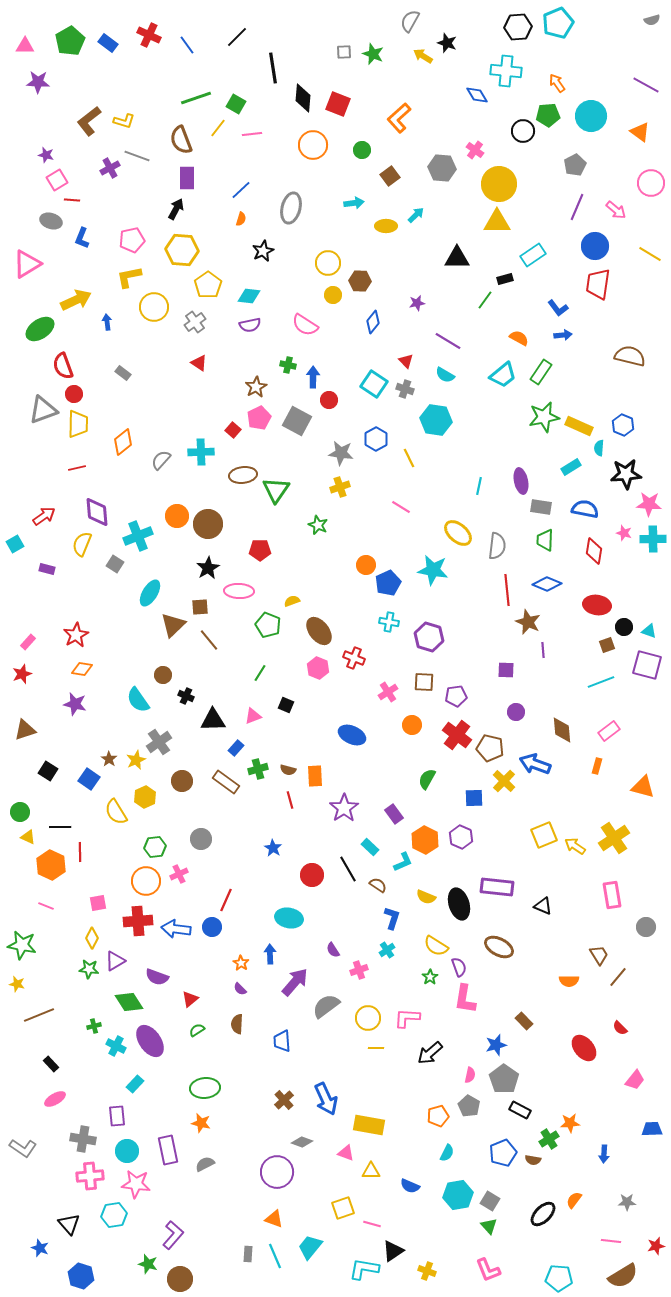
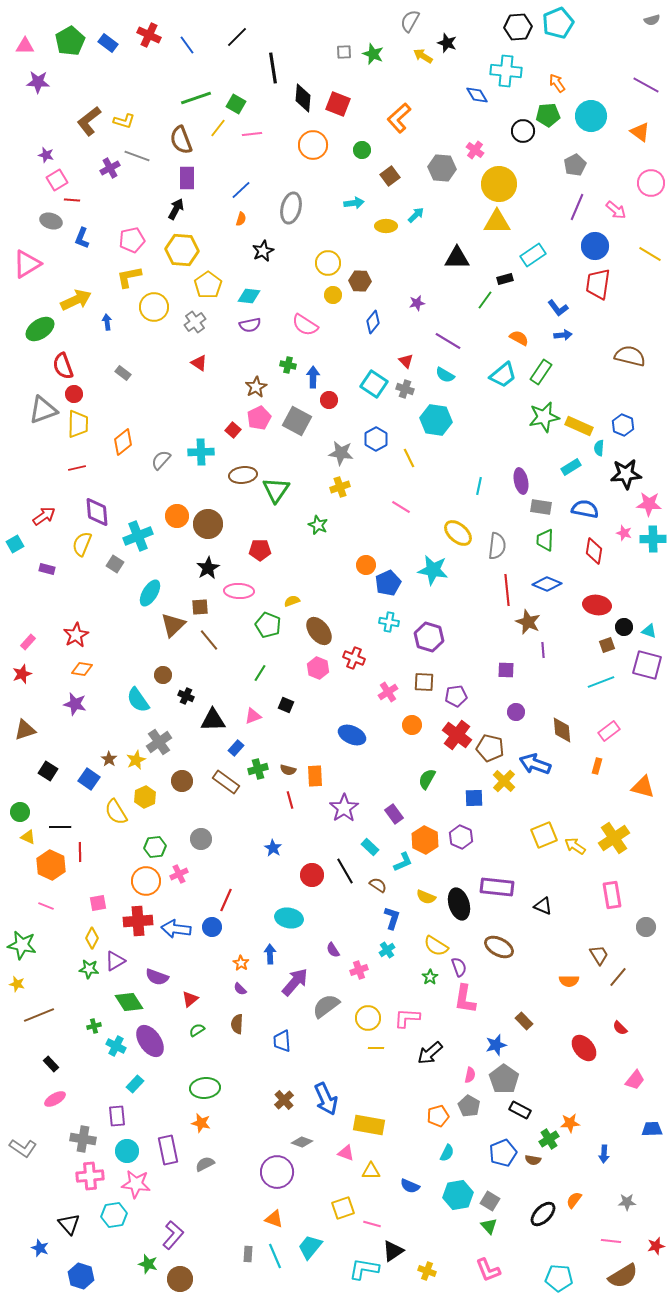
black line at (348, 869): moved 3 px left, 2 px down
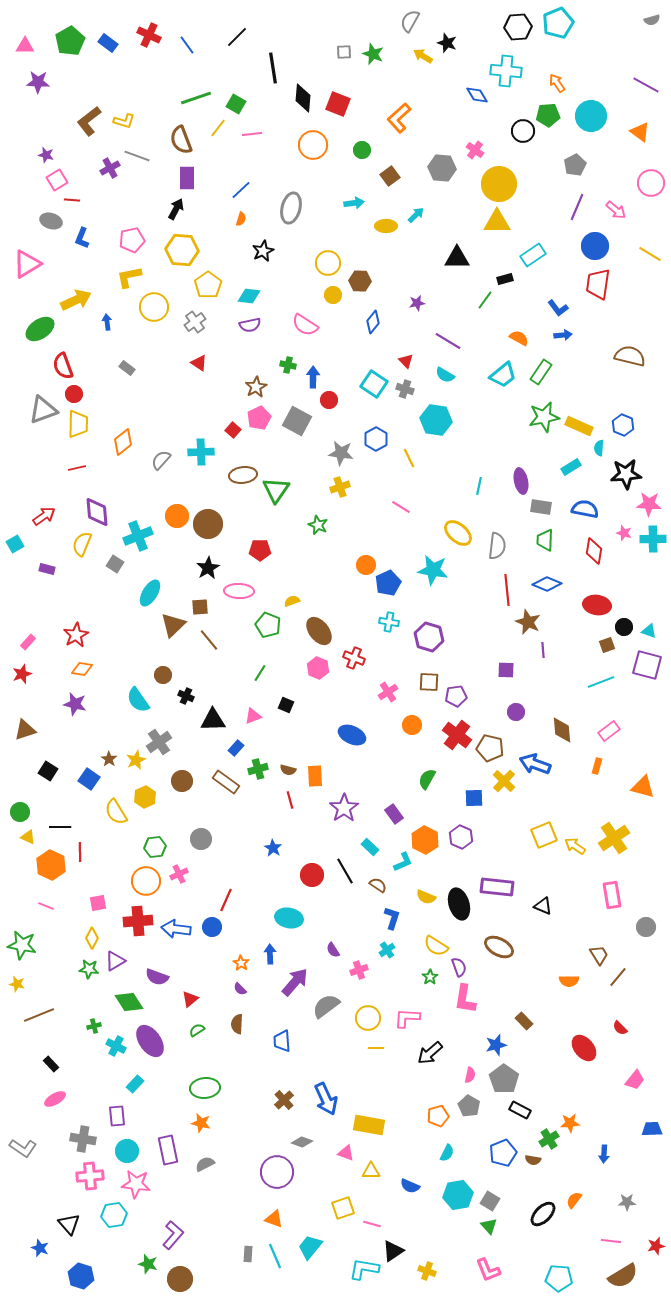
gray rectangle at (123, 373): moved 4 px right, 5 px up
brown square at (424, 682): moved 5 px right
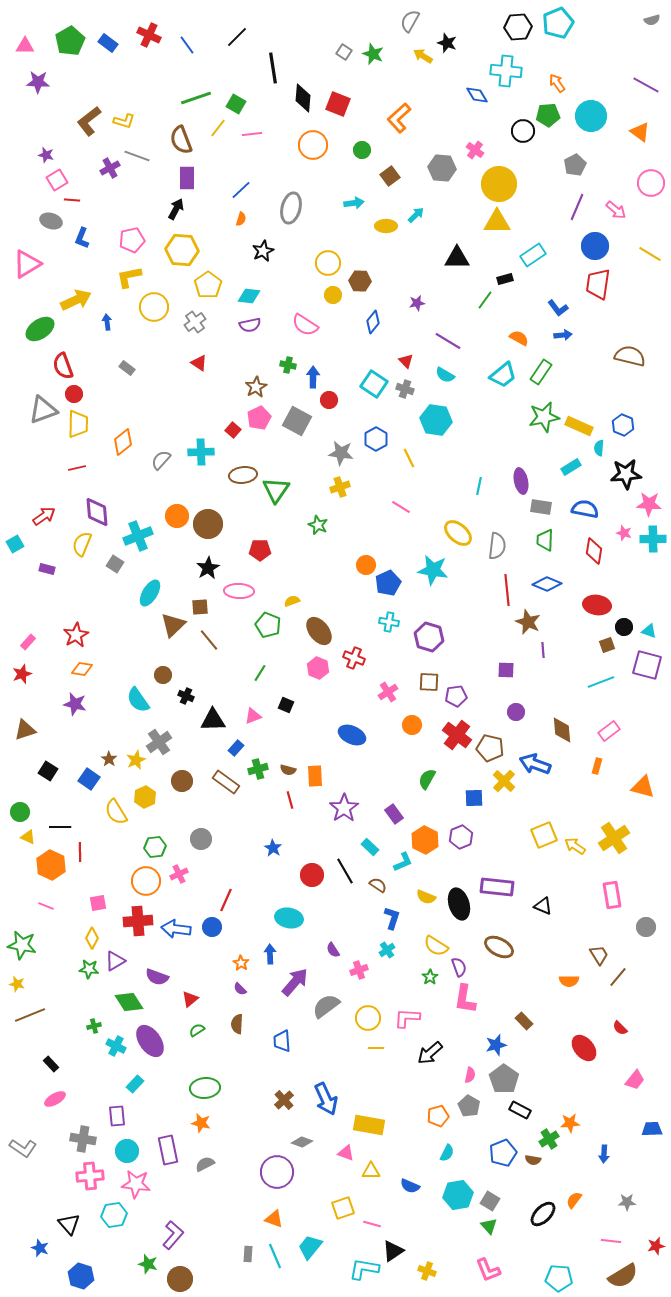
gray square at (344, 52): rotated 35 degrees clockwise
purple hexagon at (461, 837): rotated 15 degrees clockwise
brown line at (39, 1015): moved 9 px left
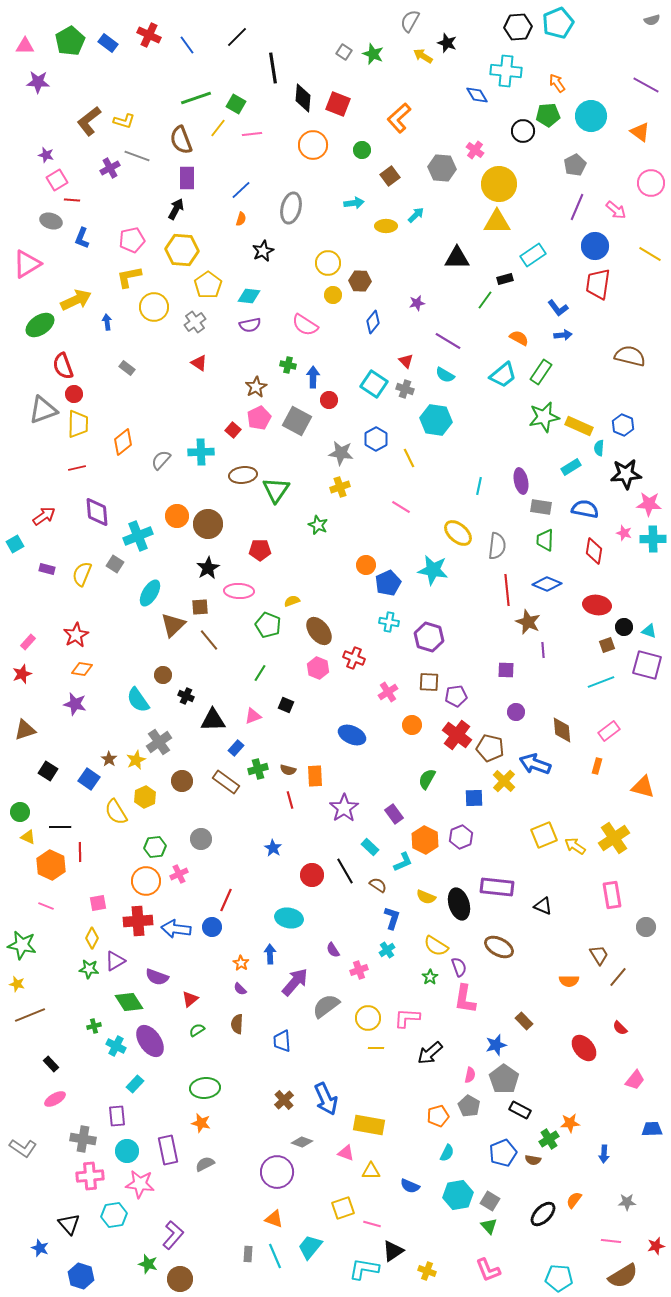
green ellipse at (40, 329): moved 4 px up
yellow semicircle at (82, 544): moved 30 px down
pink star at (136, 1184): moved 4 px right
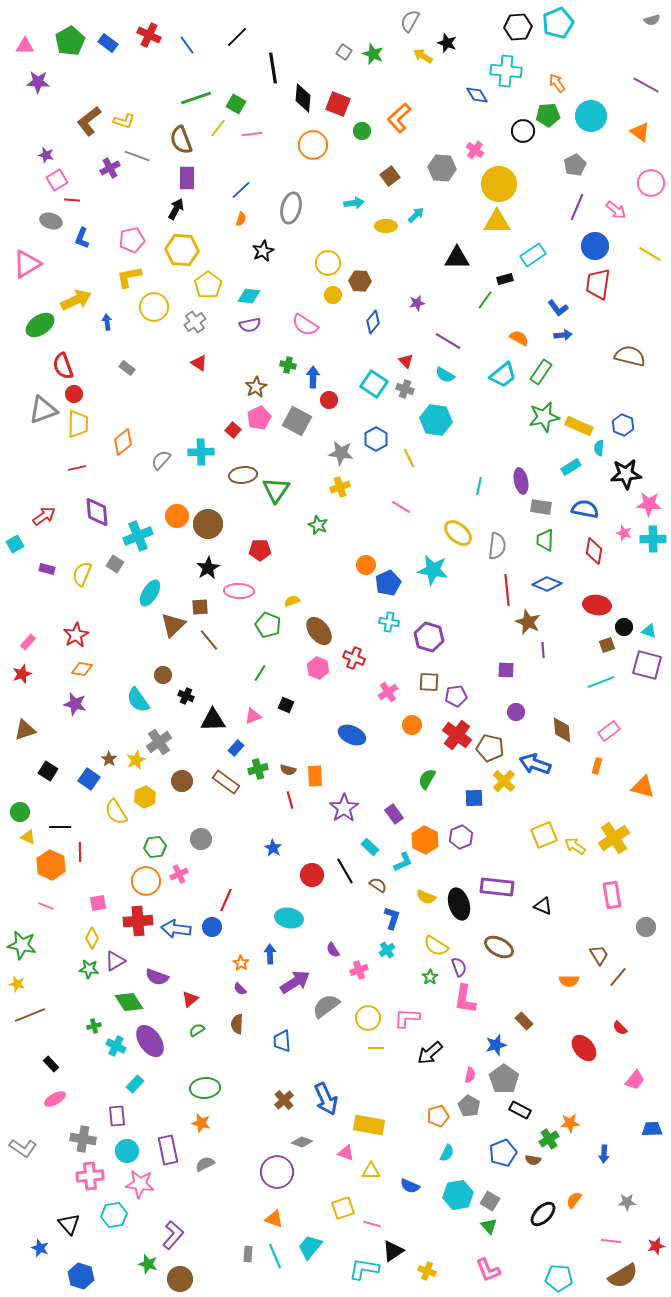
green circle at (362, 150): moved 19 px up
purple arrow at (295, 982): rotated 16 degrees clockwise
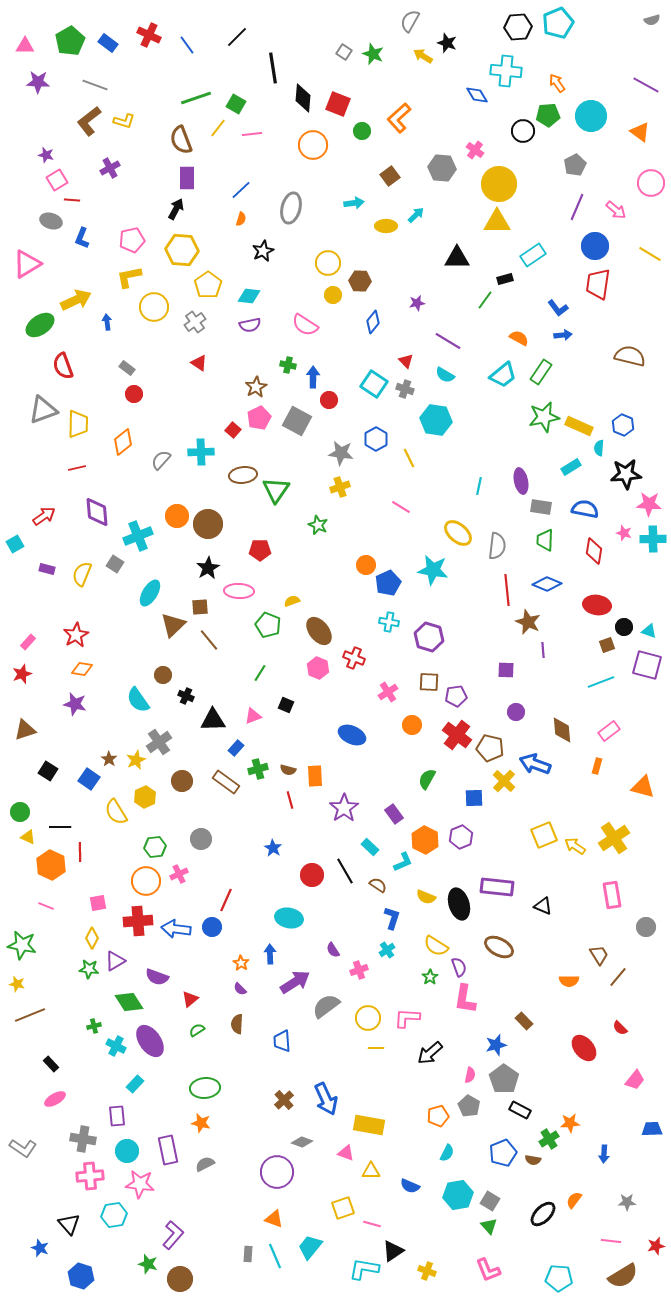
gray line at (137, 156): moved 42 px left, 71 px up
red circle at (74, 394): moved 60 px right
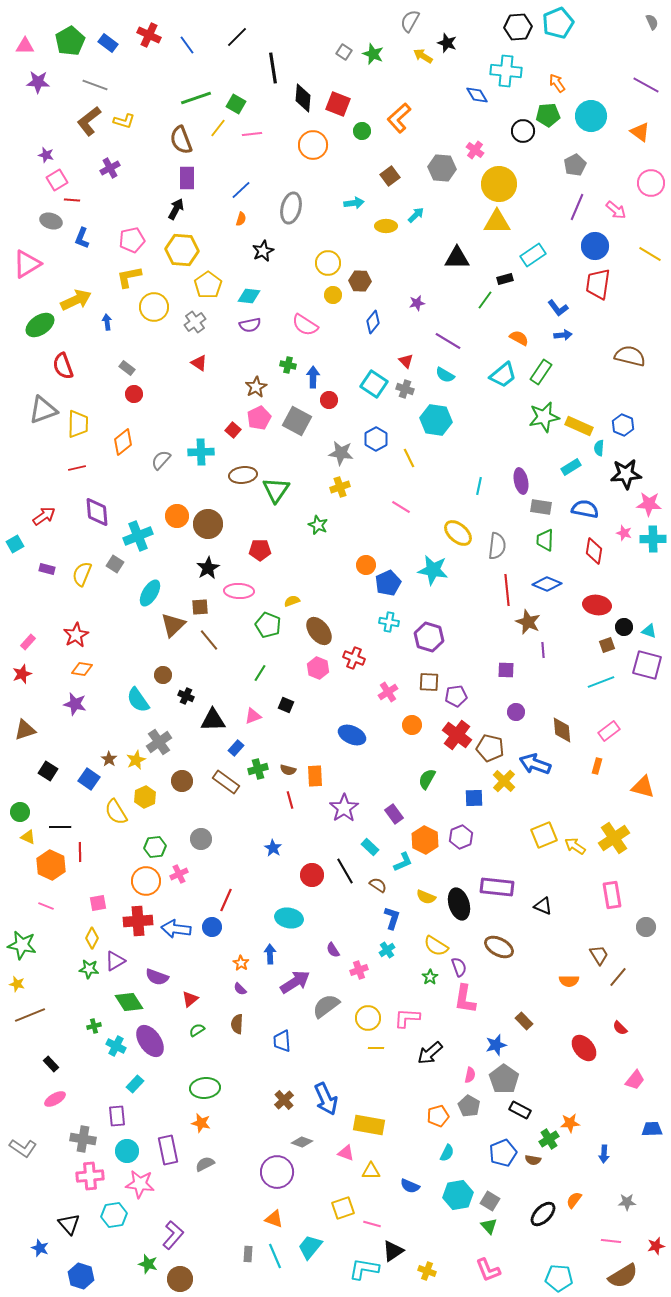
gray semicircle at (652, 20): moved 2 px down; rotated 98 degrees counterclockwise
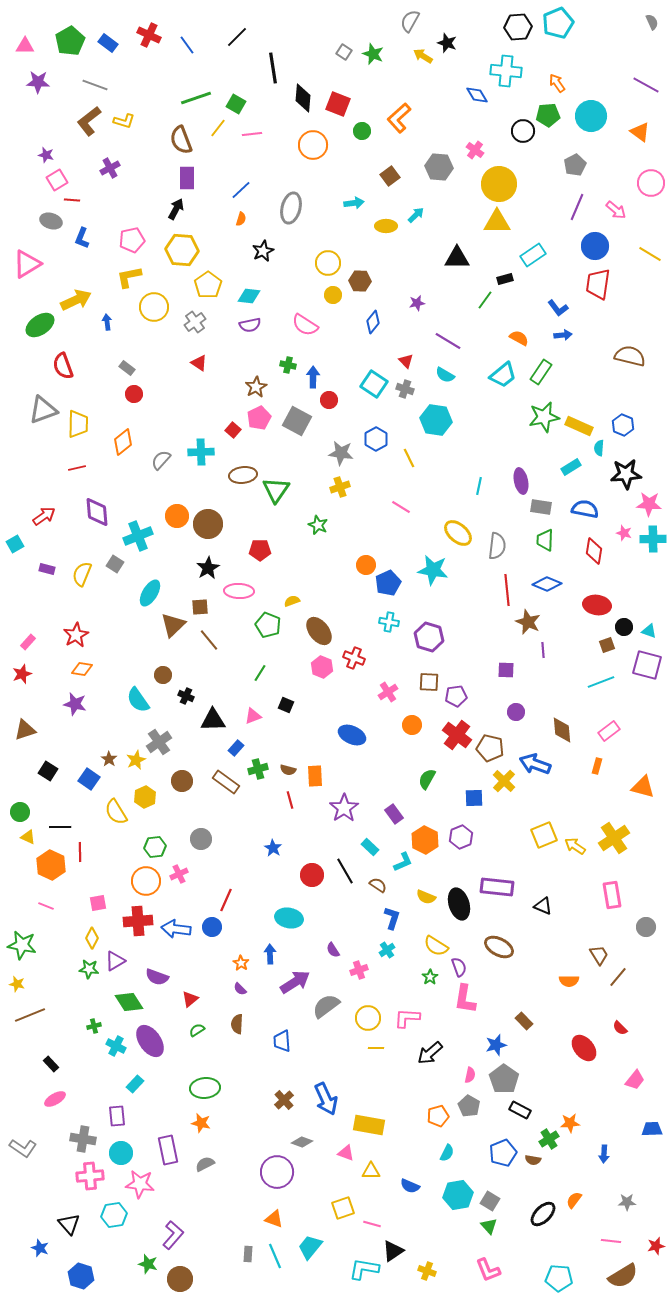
gray hexagon at (442, 168): moved 3 px left, 1 px up
pink hexagon at (318, 668): moved 4 px right, 1 px up
cyan circle at (127, 1151): moved 6 px left, 2 px down
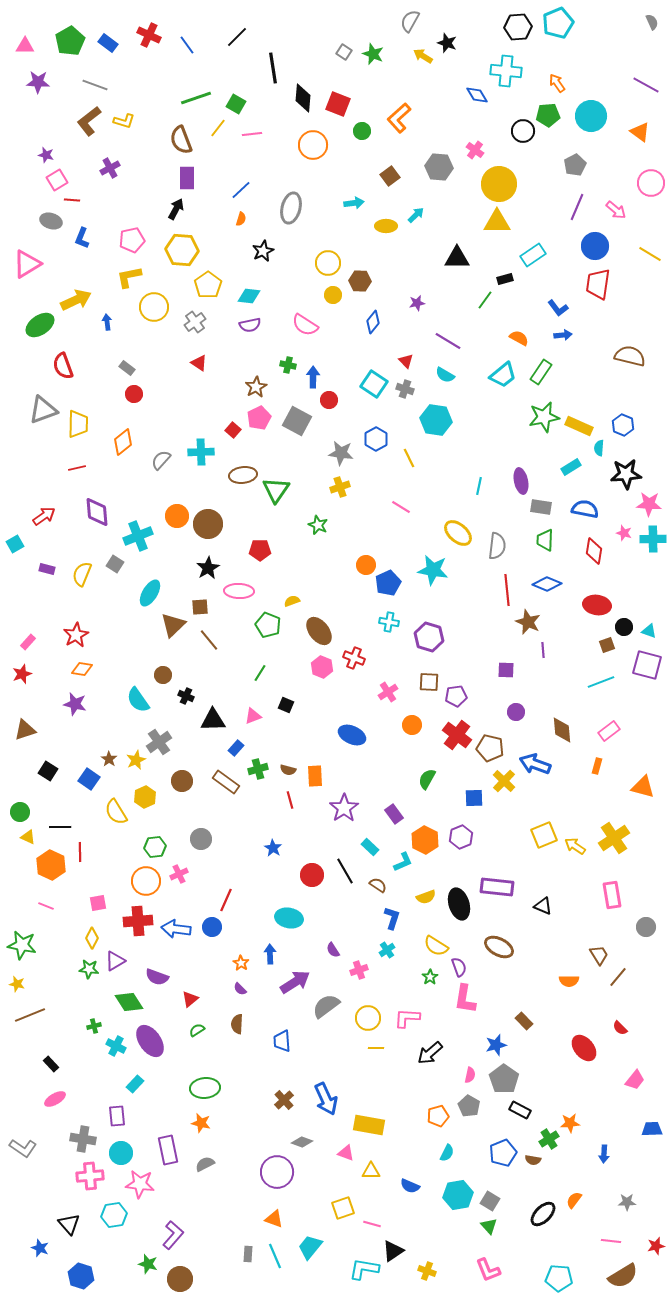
yellow semicircle at (426, 897): rotated 42 degrees counterclockwise
